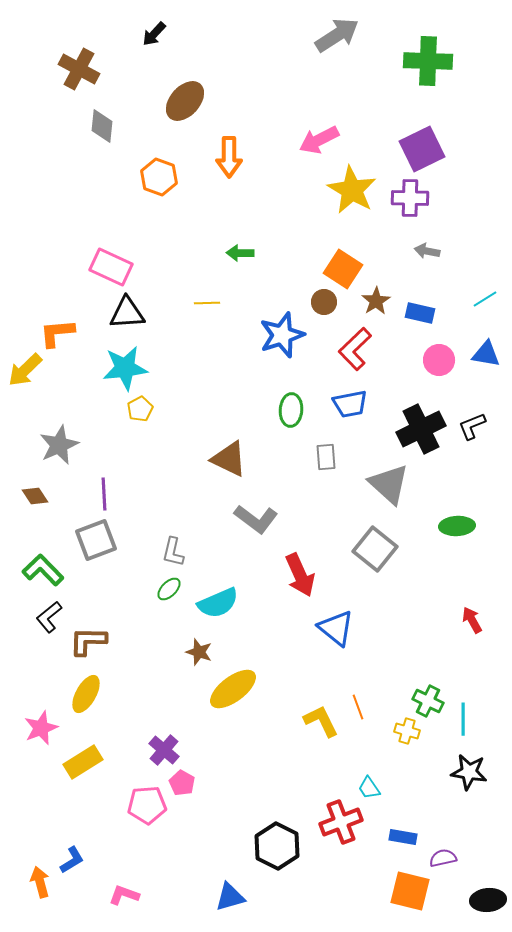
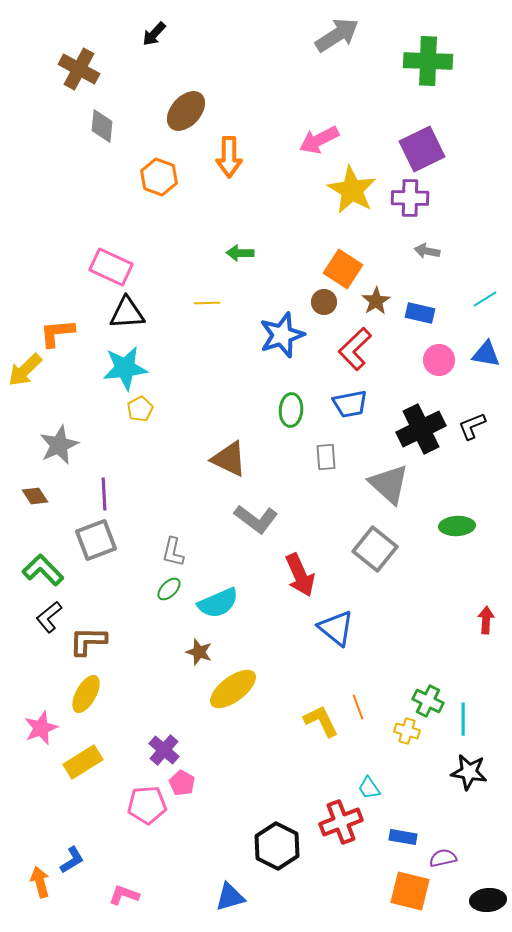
brown ellipse at (185, 101): moved 1 px right, 10 px down
red arrow at (472, 620): moved 14 px right; rotated 32 degrees clockwise
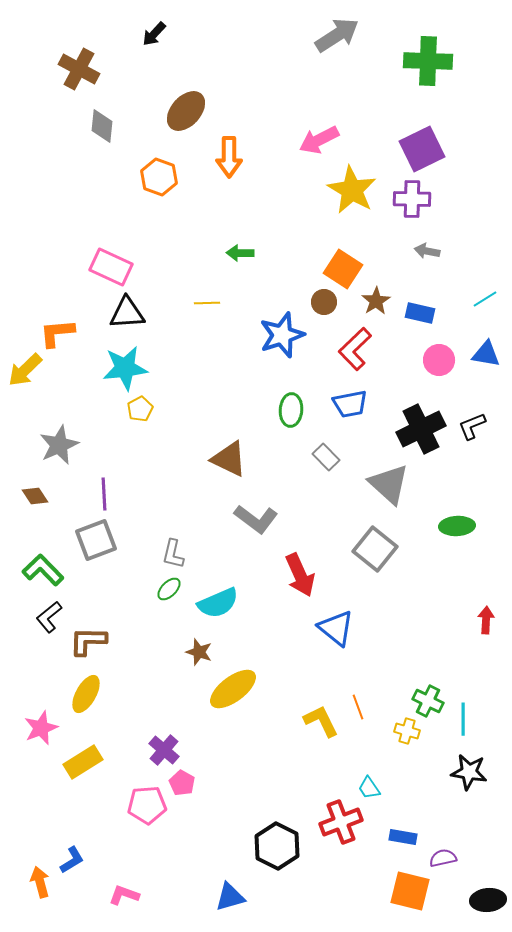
purple cross at (410, 198): moved 2 px right, 1 px down
gray rectangle at (326, 457): rotated 40 degrees counterclockwise
gray L-shape at (173, 552): moved 2 px down
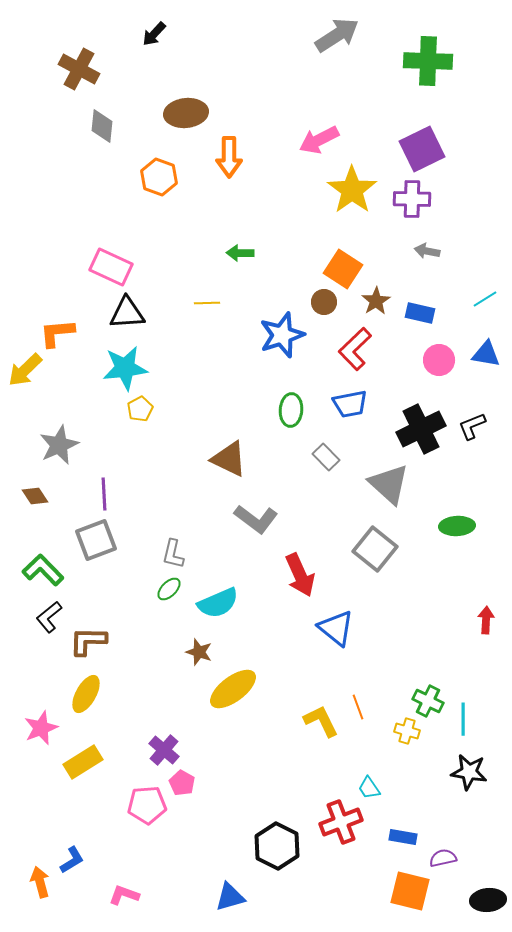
brown ellipse at (186, 111): moved 2 px down; rotated 42 degrees clockwise
yellow star at (352, 190): rotated 6 degrees clockwise
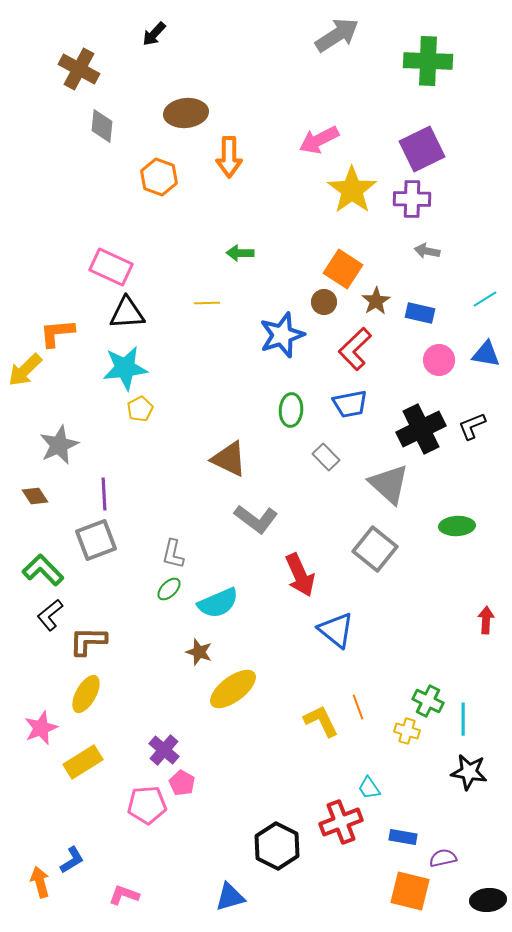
black L-shape at (49, 617): moved 1 px right, 2 px up
blue triangle at (336, 628): moved 2 px down
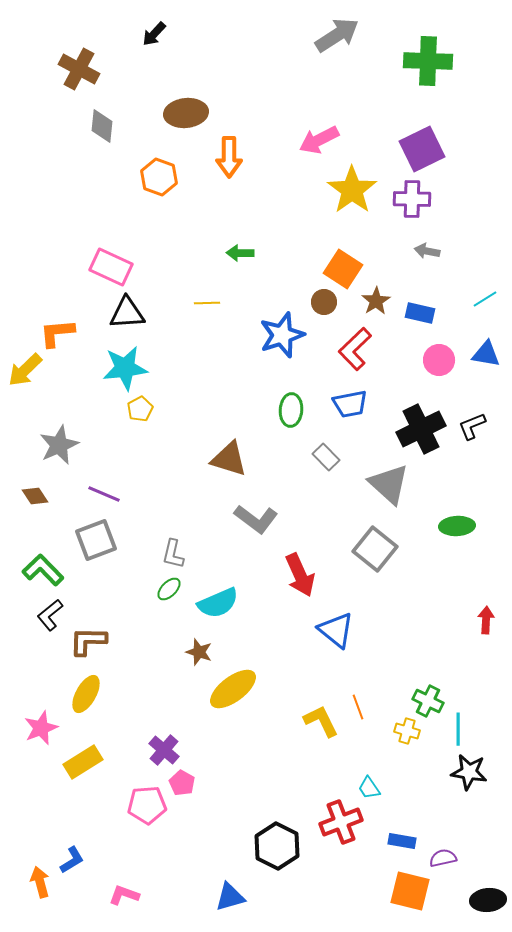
brown triangle at (229, 459): rotated 9 degrees counterclockwise
purple line at (104, 494): rotated 64 degrees counterclockwise
cyan line at (463, 719): moved 5 px left, 10 px down
blue rectangle at (403, 837): moved 1 px left, 4 px down
